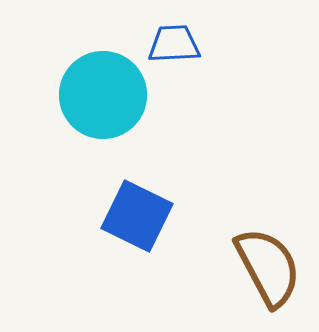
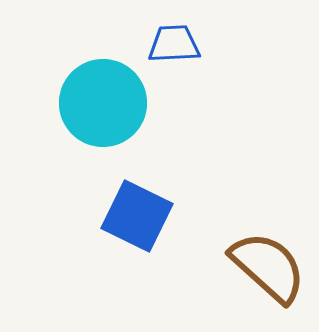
cyan circle: moved 8 px down
brown semicircle: rotated 20 degrees counterclockwise
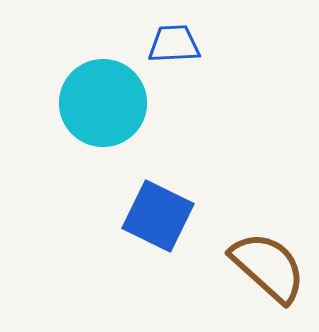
blue square: moved 21 px right
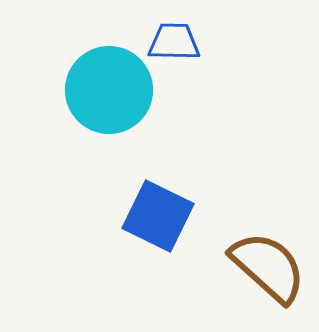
blue trapezoid: moved 2 px up; rotated 4 degrees clockwise
cyan circle: moved 6 px right, 13 px up
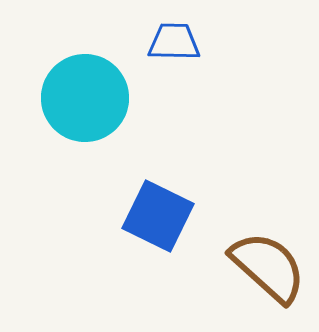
cyan circle: moved 24 px left, 8 px down
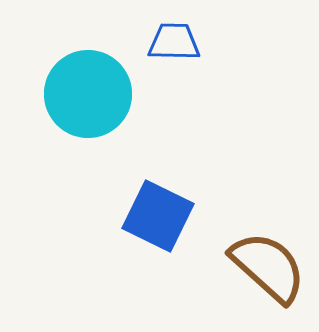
cyan circle: moved 3 px right, 4 px up
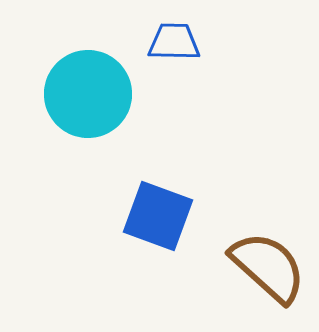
blue square: rotated 6 degrees counterclockwise
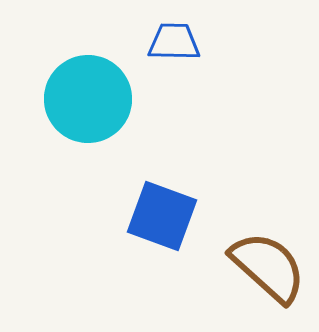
cyan circle: moved 5 px down
blue square: moved 4 px right
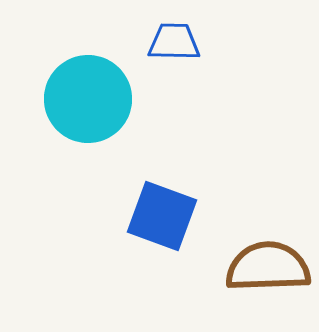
brown semicircle: rotated 44 degrees counterclockwise
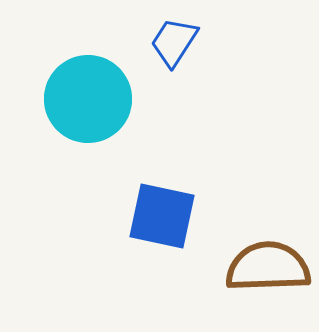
blue trapezoid: rotated 58 degrees counterclockwise
blue square: rotated 8 degrees counterclockwise
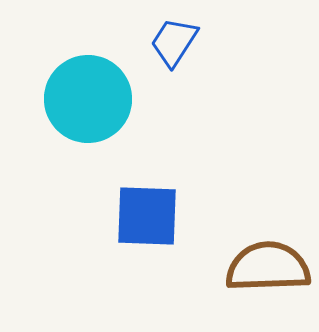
blue square: moved 15 px left; rotated 10 degrees counterclockwise
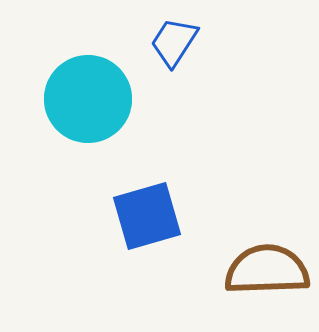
blue square: rotated 18 degrees counterclockwise
brown semicircle: moved 1 px left, 3 px down
